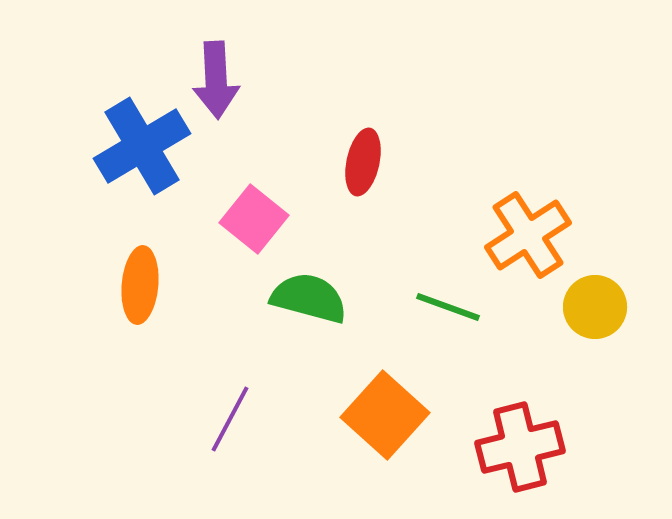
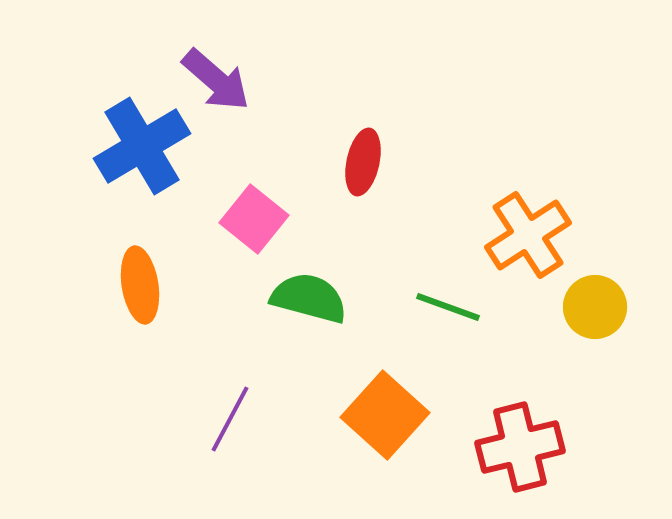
purple arrow: rotated 46 degrees counterclockwise
orange ellipse: rotated 14 degrees counterclockwise
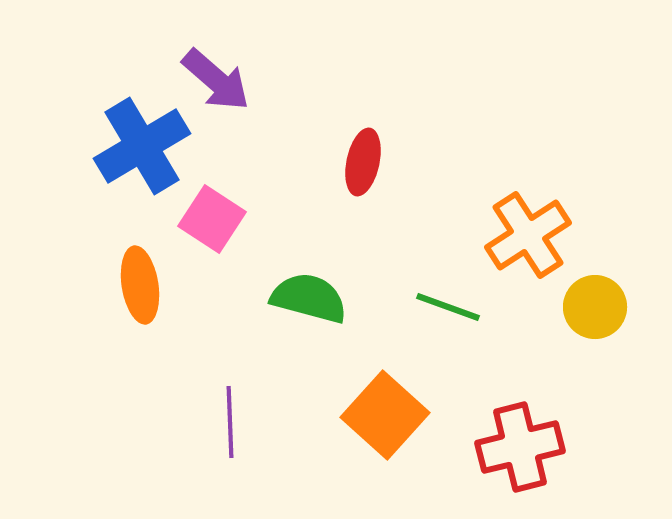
pink square: moved 42 px left; rotated 6 degrees counterclockwise
purple line: moved 3 px down; rotated 30 degrees counterclockwise
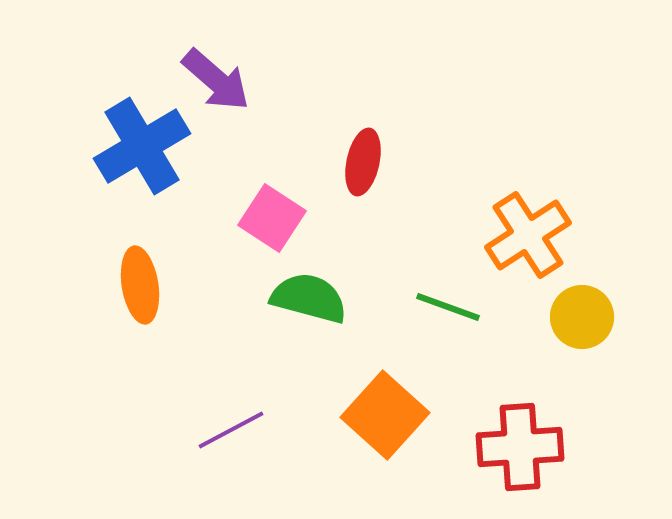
pink square: moved 60 px right, 1 px up
yellow circle: moved 13 px left, 10 px down
purple line: moved 1 px right, 8 px down; rotated 64 degrees clockwise
red cross: rotated 10 degrees clockwise
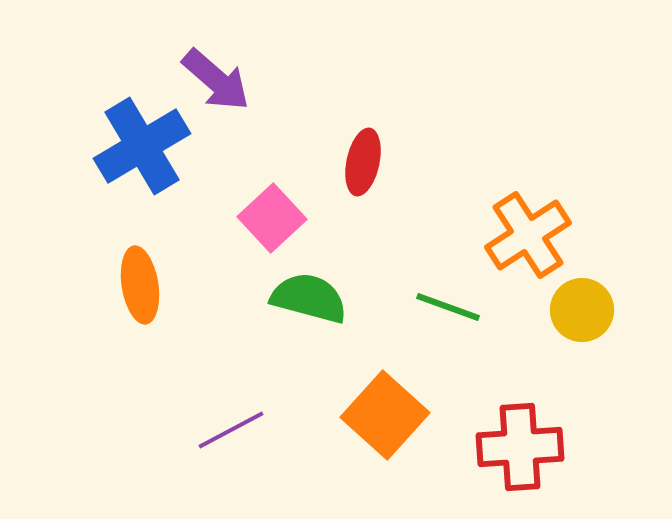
pink square: rotated 14 degrees clockwise
yellow circle: moved 7 px up
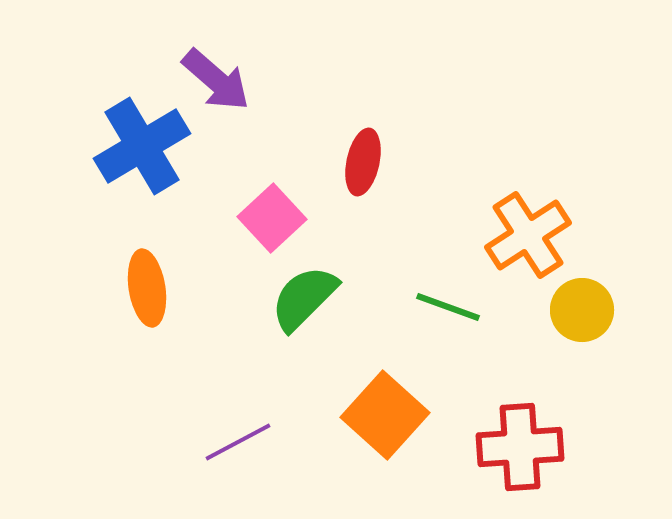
orange ellipse: moved 7 px right, 3 px down
green semicircle: moved 5 px left; rotated 60 degrees counterclockwise
purple line: moved 7 px right, 12 px down
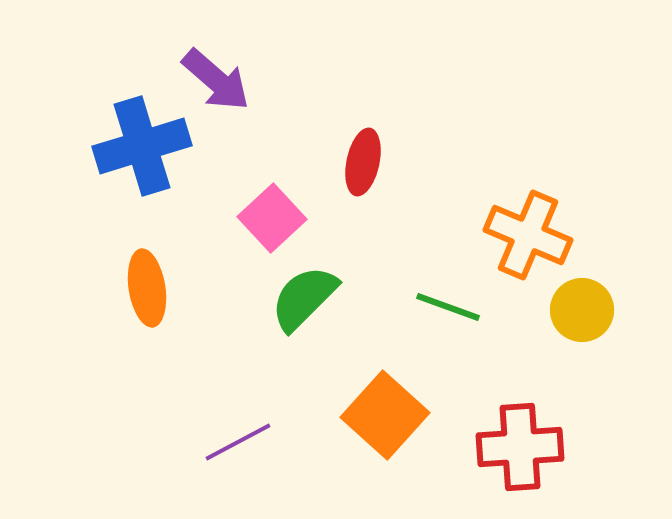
blue cross: rotated 14 degrees clockwise
orange cross: rotated 34 degrees counterclockwise
